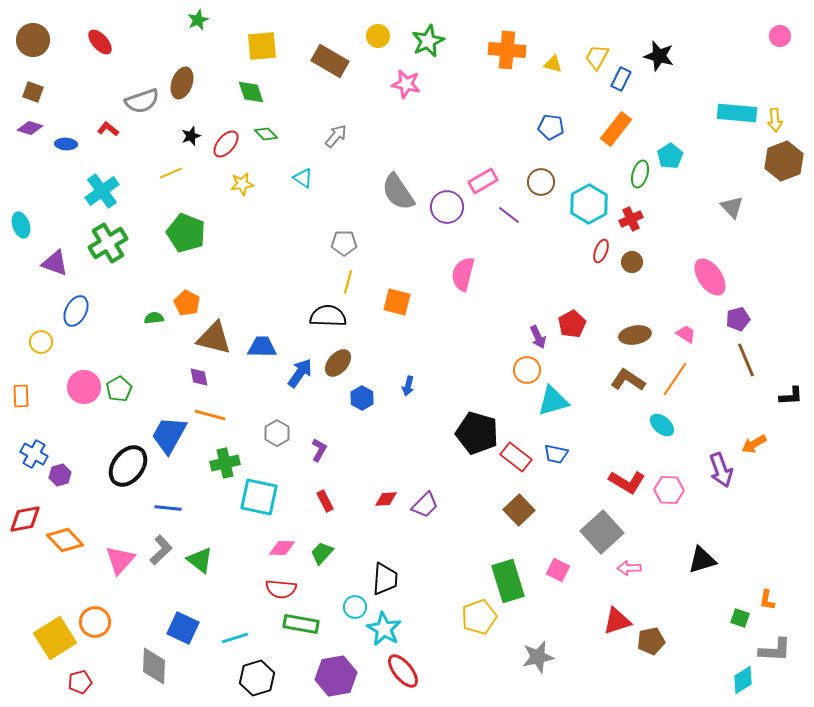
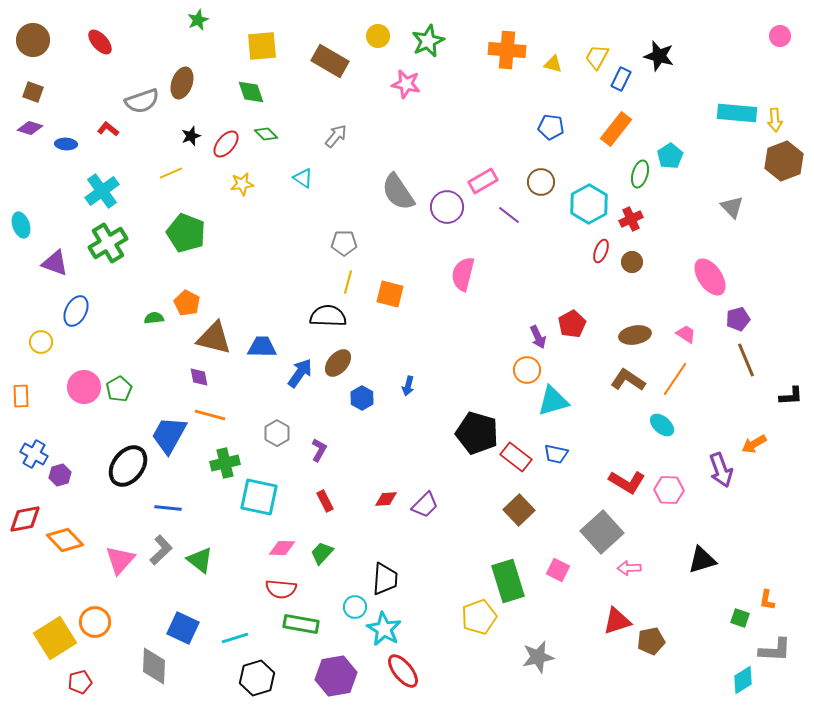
orange square at (397, 302): moved 7 px left, 8 px up
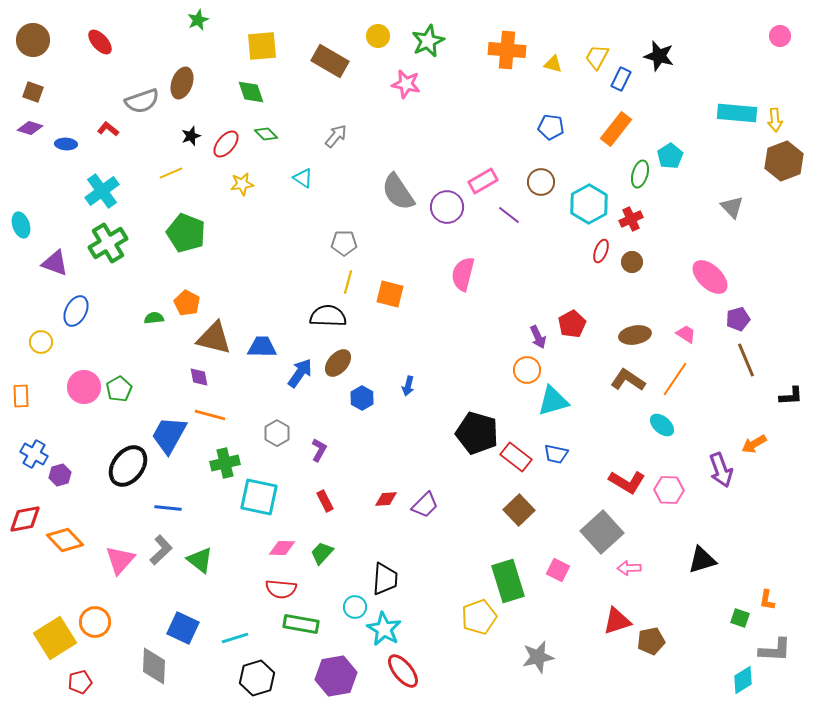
pink ellipse at (710, 277): rotated 12 degrees counterclockwise
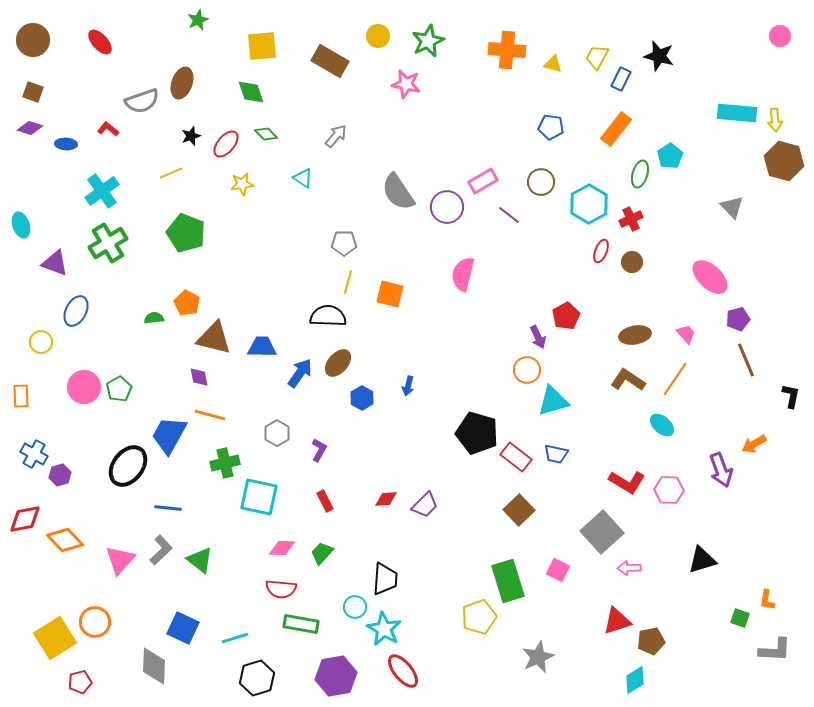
brown hexagon at (784, 161): rotated 24 degrees counterclockwise
red pentagon at (572, 324): moved 6 px left, 8 px up
pink trapezoid at (686, 334): rotated 15 degrees clockwise
black L-shape at (791, 396): rotated 75 degrees counterclockwise
gray star at (538, 657): rotated 12 degrees counterclockwise
cyan diamond at (743, 680): moved 108 px left
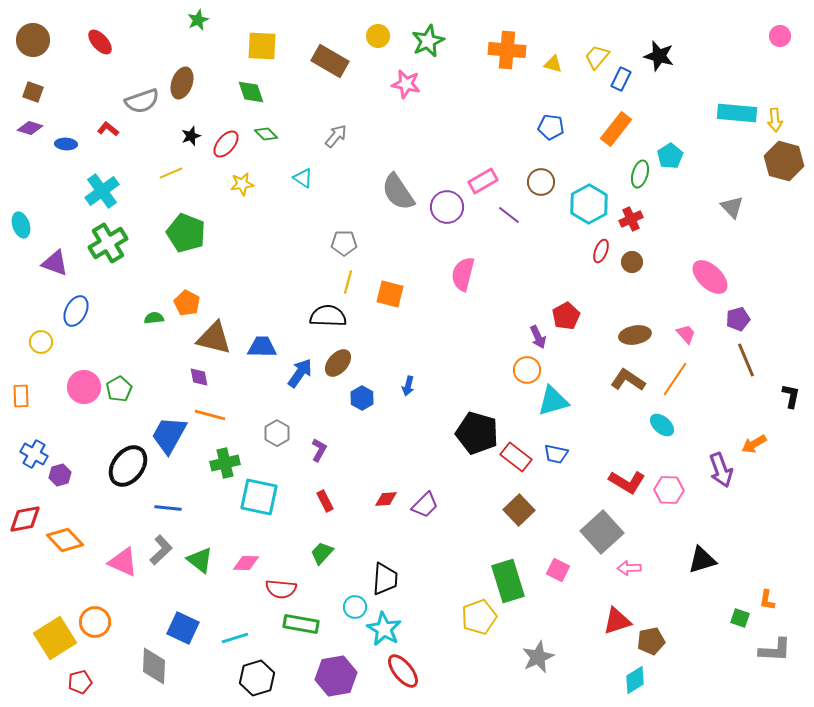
yellow square at (262, 46): rotated 8 degrees clockwise
yellow trapezoid at (597, 57): rotated 12 degrees clockwise
pink diamond at (282, 548): moved 36 px left, 15 px down
pink triangle at (120, 560): moved 3 px right, 2 px down; rotated 48 degrees counterclockwise
